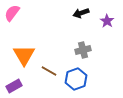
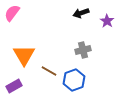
blue hexagon: moved 2 px left, 1 px down
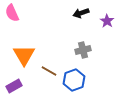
pink semicircle: rotated 60 degrees counterclockwise
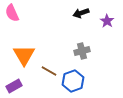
gray cross: moved 1 px left, 1 px down
blue hexagon: moved 1 px left, 1 px down
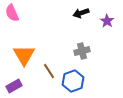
brown line: rotated 28 degrees clockwise
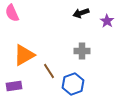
gray cross: rotated 14 degrees clockwise
orange triangle: rotated 30 degrees clockwise
blue hexagon: moved 3 px down
purple rectangle: rotated 21 degrees clockwise
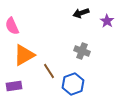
pink semicircle: moved 13 px down
gray cross: rotated 21 degrees clockwise
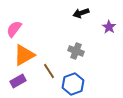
purple star: moved 2 px right, 6 px down
pink semicircle: moved 2 px right, 3 px down; rotated 60 degrees clockwise
gray cross: moved 6 px left
purple rectangle: moved 4 px right, 5 px up; rotated 21 degrees counterclockwise
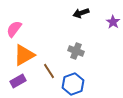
purple star: moved 4 px right, 5 px up
